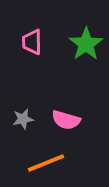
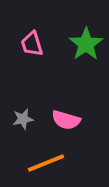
pink trapezoid: moved 2 px down; rotated 16 degrees counterclockwise
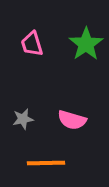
pink semicircle: moved 6 px right
orange line: rotated 21 degrees clockwise
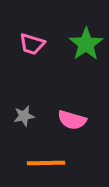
pink trapezoid: rotated 56 degrees counterclockwise
gray star: moved 1 px right, 3 px up
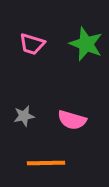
green star: rotated 16 degrees counterclockwise
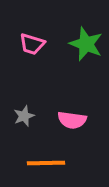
gray star: rotated 10 degrees counterclockwise
pink semicircle: rotated 8 degrees counterclockwise
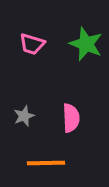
pink semicircle: moved 1 px left, 2 px up; rotated 100 degrees counterclockwise
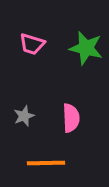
green star: moved 4 px down; rotated 8 degrees counterclockwise
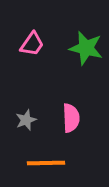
pink trapezoid: rotated 72 degrees counterclockwise
gray star: moved 2 px right, 4 px down
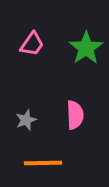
green star: rotated 24 degrees clockwise
pink semicircle: moved 4 px right, 3 px up
orange line: moved 3 px left
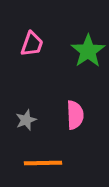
pink trapezoid: rotated 16 degrees counterclockwise
green star: moved 2 px right, 3 px down
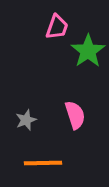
pink trapezoid: moved 25 px right, 17 px up
pink semicircle: rotated 16 degrees counterclockwise
